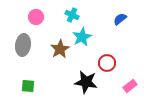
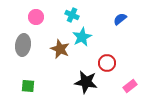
brown star: rotated 18 degrees counterclockwise
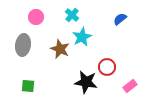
cyan cross: rotated 16 degrees clockwise
red circle: moved 4 px down
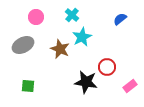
gray ellipse: rotated 55 degrees clockwise
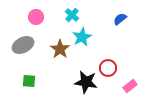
brown star: rotated 12 degrees clockwise
red circle: moved 1 px right, 1 px down
green square: moved 1 px right, 5 px up
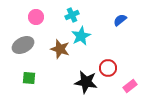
cyan cross: rotated 24 degrees clockwise
blue semicircle: moved 1 px down
cyan star: moved 1 px left, 1 px up
brown star: rotated 18 degrees counterclockwise
green square: moved 3 px up
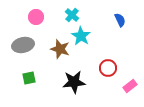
cyan cross: rotated 24 degrees counterclockwise
blue semicircle: rotated 104 degrees clockwise
cyan star: rotated 12 degrees counterclockwise
gray ellipse: rotated 15 degrees clockwise
green square: rotated 16 degrees counterclockwise
black star: moved 12 px left; rotated 15 degrees counterclockwise
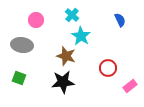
pink circle: moved 3 px down
gray ellipse: moved 1 px left; rotated 20 degrees clockwise
brown star: moved 6 px right, 7 px down
green square: moved 10 px left; rotated 32 degrees clockwise
black star: moved 11 px left
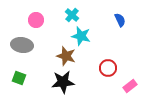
cyan star: rotated 18 degrees counterclockwise
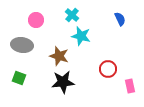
blue semicircle: moved 1 px up
brown star: moved 7 px left
red circle: moved 1 px down
pink rectangle: rotated 64 degrees counterclockwise
